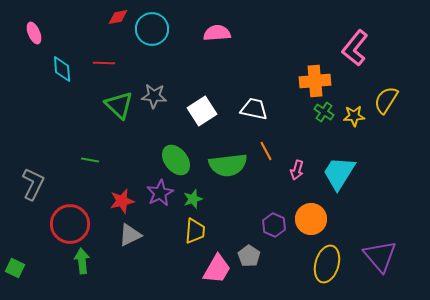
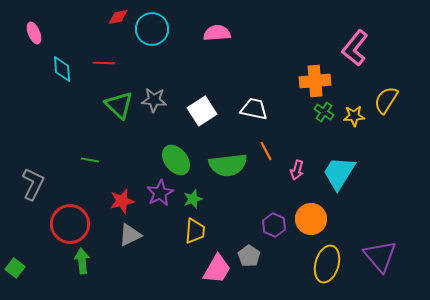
gray star: moved 4 px down
green square: rotated 12 degrees clockwise
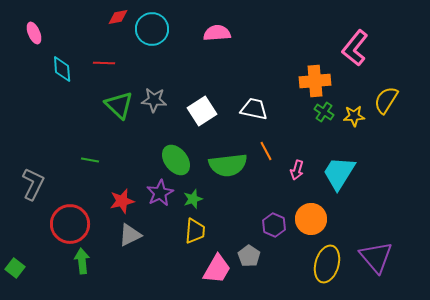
purple triangle: moved 4 px left, 1 px down
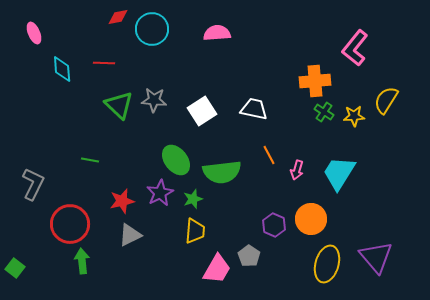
orange line: moved 3 px right, 4 px down
green semicircle: moved 6 px left, 7 px down
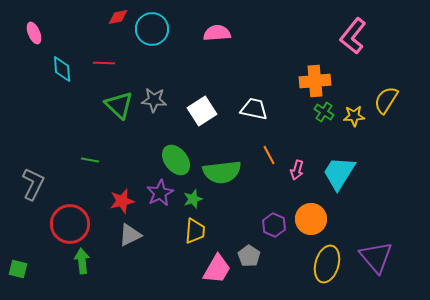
pink L-shape: moved 2 px left, 12 px up
green square: moved 3 px right, 1 px down; rotated 24 degrees counterclockwise
